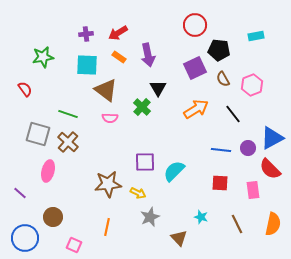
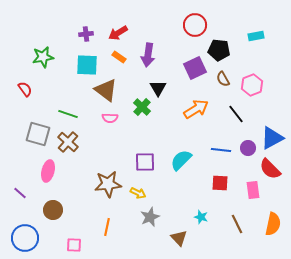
purple arrow at (148, 55): rotated 20 degrees clockwise
black line at (233, 114): moved 3 px right
cyan semicircle at (174, 171): moved 7 px right, 11 px up
brown circle at (53, 217): moved 7 px up
pink square at (74, 245): rotated 21 degrees counterclockwise
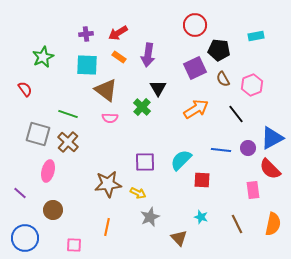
green star at (43, 57): rotated 15 degrees counterclockwise
red square at (220, 183): moved 18 px left, 3 px up
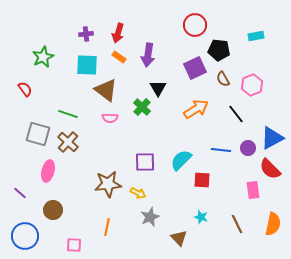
red arrow at (118, 33): rotated 42 degrees counterclockwise
blue circle at (25, 238): moved 2 px up
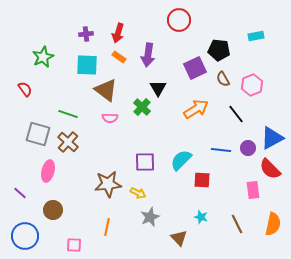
red circle at (195, 25): moved 16 px left, 5 px up
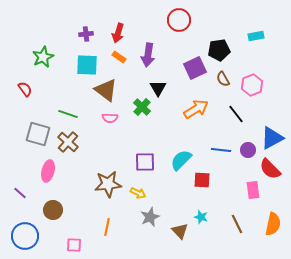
black pentagon at (219, 50): rotated 15 degrees counterclockwise
purple circle at (248, 148): moved 2 px down
brown triangle at (179, 238): moved 1 px right, 7 px up
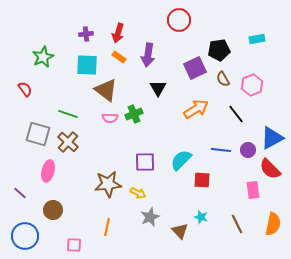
cyan rectangle at (256, 36): moved 1 px right, 3 px down
green cross at (142, 107): moved 8 px left, 7 px down; rotated 24 degrees clockwise
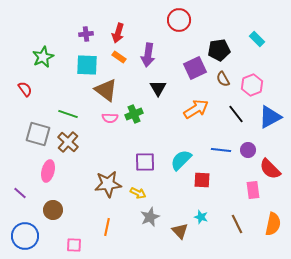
cyan rectangle at (257, 39): rotated 56 degrees clockwise
blue triangle at (272, 138): moved 2 px left, 21 px up
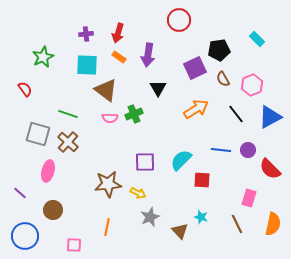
pink rectangle at (253, 190): moved 4 px left, 8 px down; rotated 24 degrees clockwise
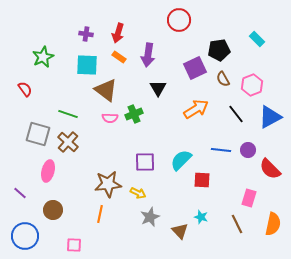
purple cross at (86, 34): rotated 16 degrees clockwise
orange line at (107, 227): moved 7 px left, 13 px up
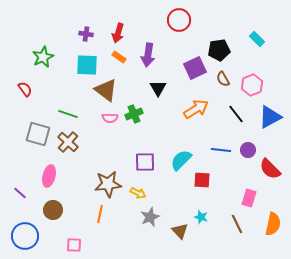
pink ellipse at (48, 171): moved 1 px right, 5 px down
